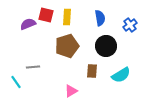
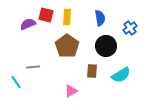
blue cross: moved 3 px down
brown pentagon: rotated 20 degrees counterclockwise
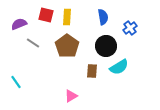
blue semicircle: moved 3 px right, 1 px up
purple semicircle: moved 9 px left
gray line: moved 24 px up; rotated 40 degrees clockwise
cyan semicircle: moved 2 px left, 8 px up
pink triangle: moved 5 px down
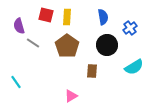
purple semicircle: moved 2 px down; rotated 84 degrees counterclockwise
black circle: moved 1 px right, 1 px up
cyan semicircle: moved 15 px right
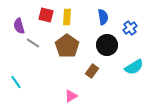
brown rectangle: rotated 32 degrees clockwise
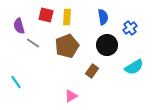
brown pentagon: rotated 15 degrees clockwise
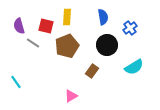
red square: moved 11 px down
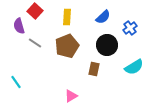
blue semicircle: rotated 56 degrees clockwise
red square: moved 11 px left, 15 px up; rotated 28 degrees clockwise
gray line: moved 2 px right
brown rectangle: moved 2 px right, 2 px up; rotated 24 degrees counterclockwise
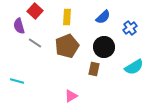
black circle: moved 3 px left, 2 px down
cyan line: moved 1 px right, 1 px up; rotated 40 degrees counterclockwise
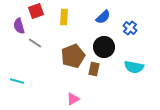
red square: moved 1 px right; rotated 28 degrees clockwise
yellow rectangle: moved 3 px left
blue cross: rotated 16 degrees counterclockwise
brown pentagon: moved 6 px right, 10 px down
cyan semicircle: rotated 42 degrees clockwise
pink triangle: moved 2 px right, 3 px down
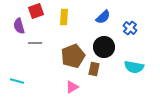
gray line: rotated 32 degrees counterclockwise
pink triangle: moved 1 px left, 12 px up
